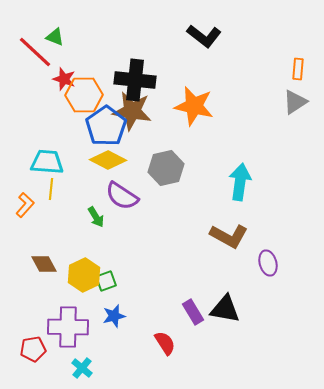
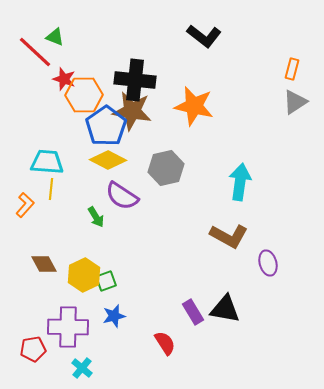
orange rectangle: moved 6 px left; rotated 10 degrees clockwise
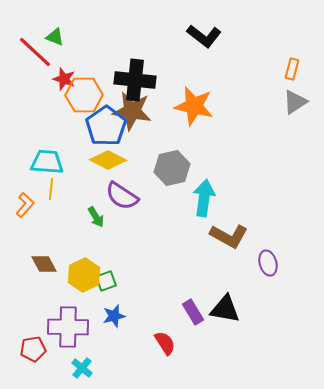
gray hexagon: moved 6 px right
cyan arrow: moved 36 px left, 16 px down
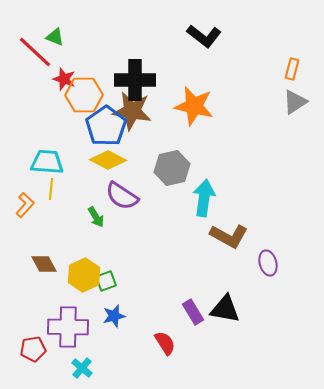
black cross: rotated 6 degrees counterclockwise
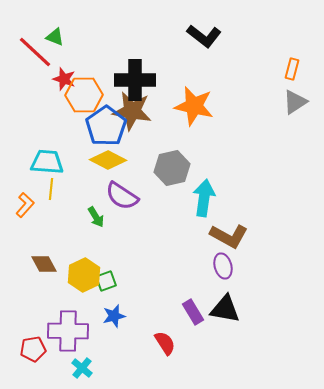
purple ellipse: moved 45 px left, 3 px down
purple cross: moved 4 px down
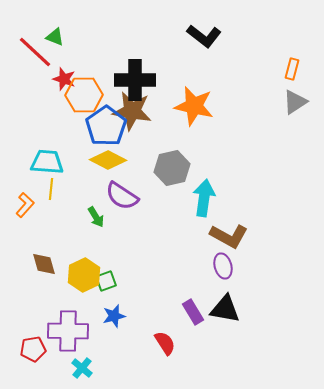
brown diamond: rotated 12 degrees clockwise
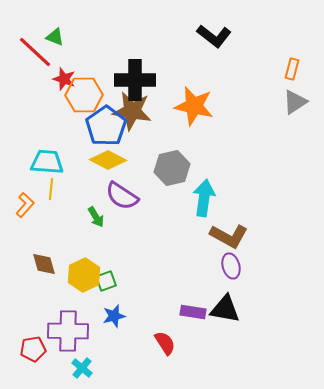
black L-shape: moved 10 px right
purple ellipse: moved 8 px right
purple rectangle: rotated 50 degrees counterclockwise
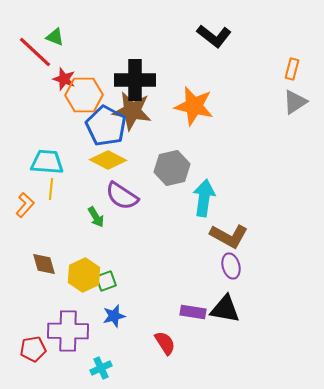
blue pentagon: rotated 9 degrees counterclockwise
cyan cross: moved 19 px right; rotated 25 degrees clockwise
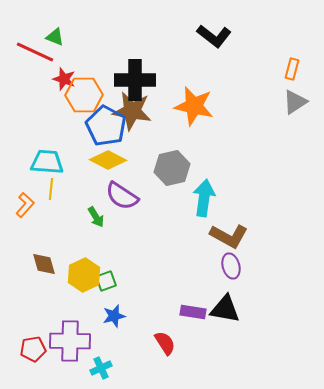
red line: rotated 18 degrees counterclockwise
purple cross: moved 2 px right, 10 px down
